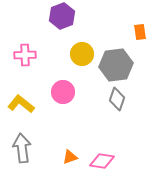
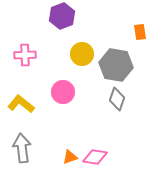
gray hexagon: rotated 16 degrees clockwise
pink diamond: moved 7 px left, 4 px up
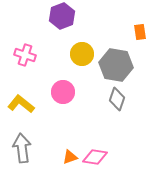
pink cross: rotated 20 degrees clockwise
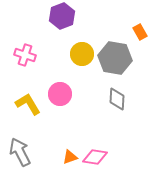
orange rectangle: rotated 21 degrees counterclockwise
gray hexagon: moved 1 px left, 7 px up
pink circle: moved 3 px left, 2 px down
gray diamond: rotated 15 degrees counterclockwise
yellow L-shape: moved 7 px right; rotated 20 degrees clockwise
gray arrow: moved 2 px left, 4 px down; rotated 20 degrees counterclockwise
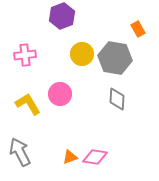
orange rectangle: moved 2 px left, 3 px up
pink cross: rotated 25 degrees counterclockwise
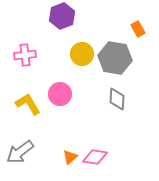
gray arrow: rotated 100 degrees counterclockwise
orange triangle: rotated 21 degrees counterclockwise
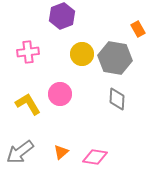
pink cross: moved 3 px right, 3 px up
orange triangle: moved 9 px left, 5 px up
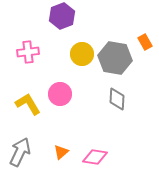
orange rectangle: moved 7 px right, 13 px down
gray arrow: rotated 152 degrees clockwise
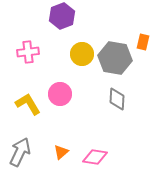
orange rectangle: moved 2 px left; rotated 42 degrees clockwise
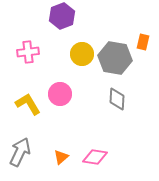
orange triangle: moved 5 px down
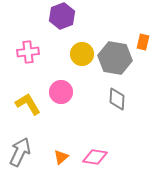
pink circle: moved 1 px right, 2 px up
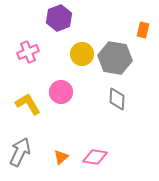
purple hexagon: moved 3 px left, 2 px down
orange rectangle: moved 12 px up
pink cross: rotated 15 degrees counterclockwise
